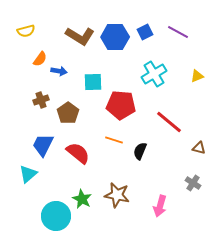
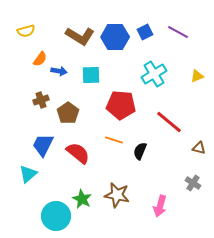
cyan square: moved 2 px left, 7 px up
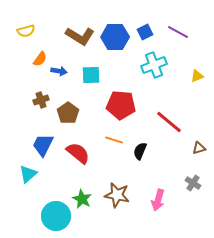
cyan cross: moved 9 px up; rotated 10 degrees clockwise
brown triangle: rotated 32 degrees counterclockwise
pink arrow: moved 2 px left, 6 px up
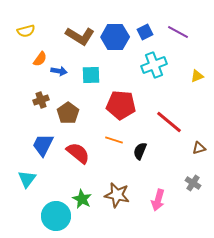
cyan triangle: moved 1 px left, 5 px down; rotated 12 degrees counterclockwise
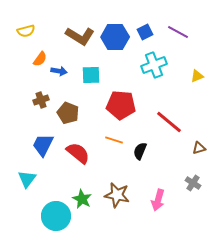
brown pentagon: rotated 15 degrees counterclockwise
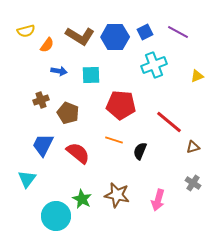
orange semicircle: moved 7 px right, 14 px up
brown triangle: moved 6 px left, 1 px up
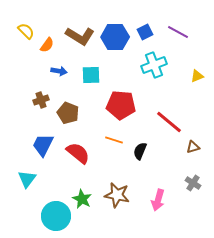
yellow semicircle: rotated 120 degrees counterclockwise
